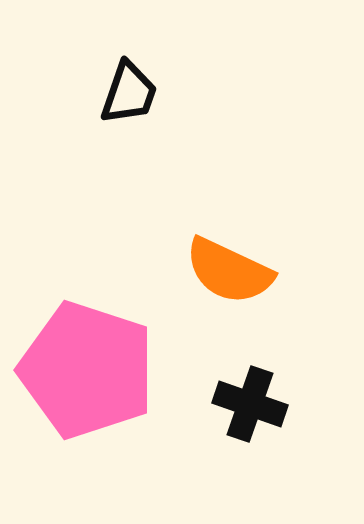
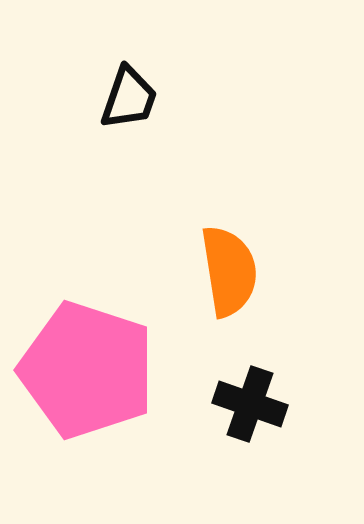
black trapezoid: moved 5 px down
orange semicircle: rotated 124 degrees counterclockwise
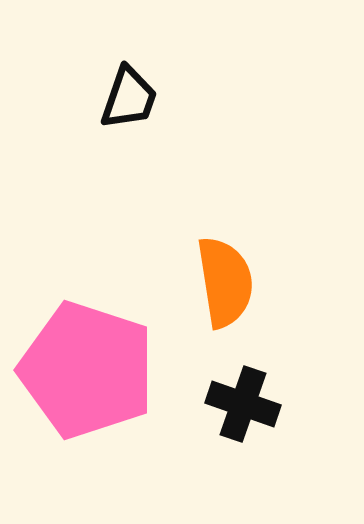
orange semicircle: moved 4 px left, 11 px down
black cross: moved 7 px left
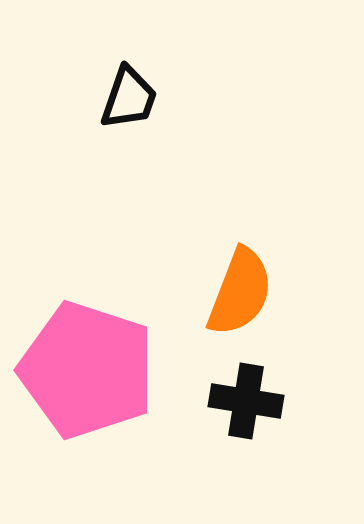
orange semicircle: moved 15 px right, 10 px down; rotated 30 degrees clockwise
black cross: moved 3 px right, 3 px up; rotated 10 degrees counterclockwise
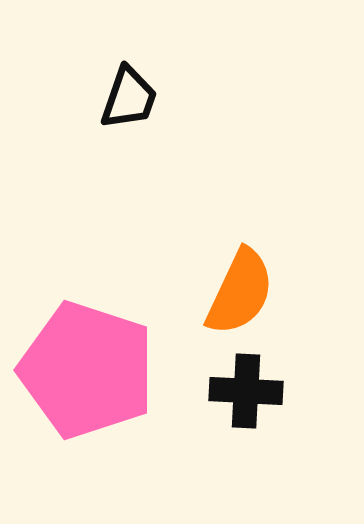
orange semicircle: rotated 4 degrees clockwise
black cross: moved 10 px up; rotated 6 degrees counterclockwise
